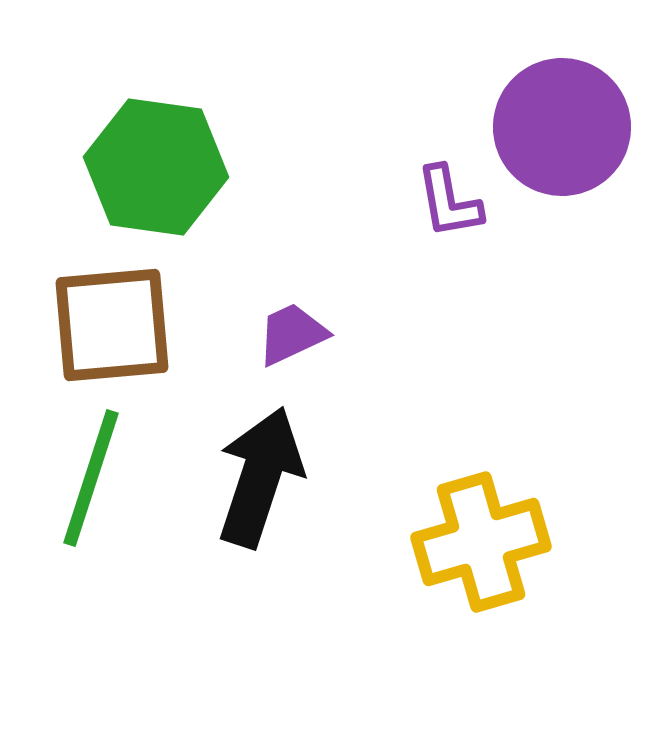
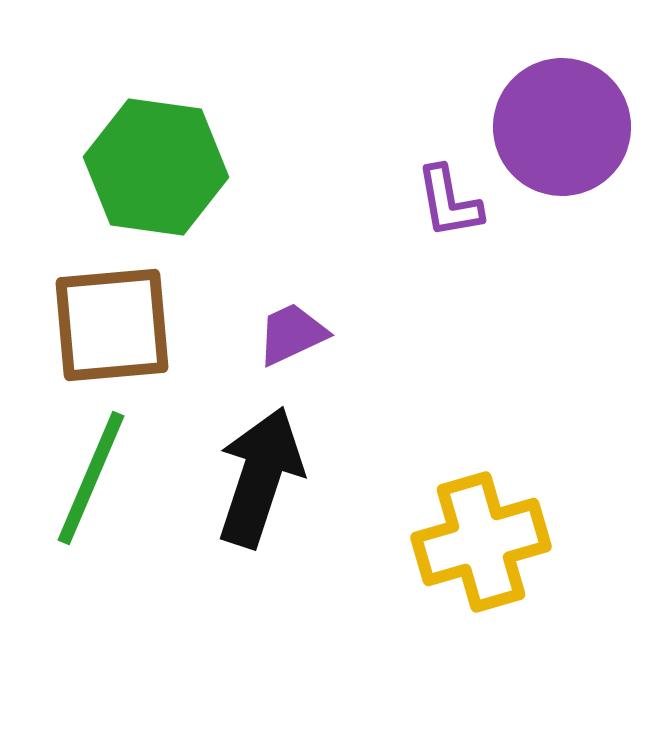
green line: rotated 5 degrees clockwise
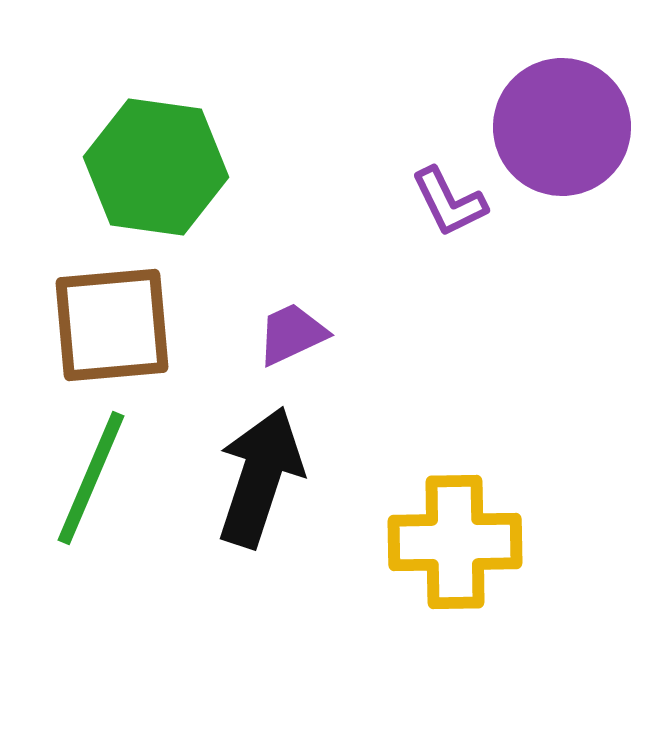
purple L-shape: rotated 16 degrees counterclockwise
yellow cross: moved 26 px left; rotated 15 degrees clockwise
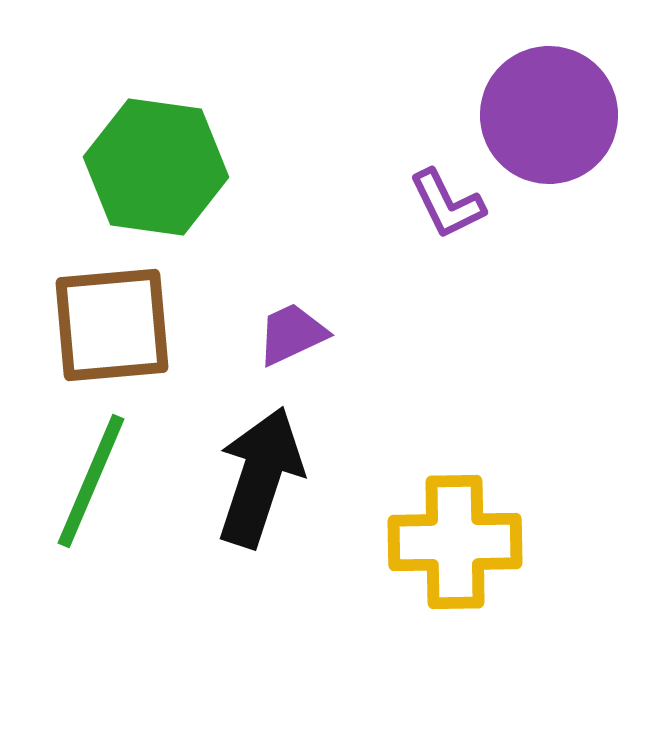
purple circle: moved 13 px left, 12 px up
purple L-shape: moved 2 px left, 2 px down
green line: moved 3 px down
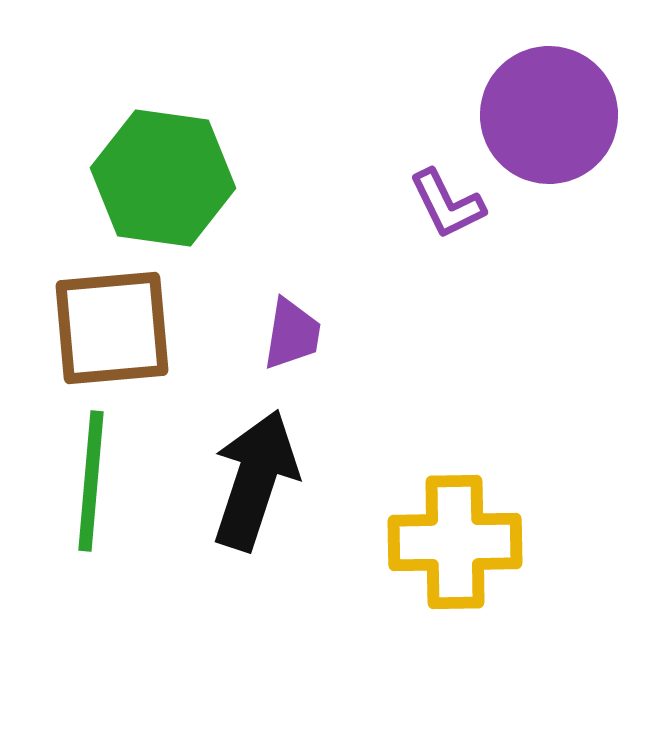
green hexagon: moved 7 px right, 11 px down
brown square: moved 3 px down
purple trapezoid: rotated 124 degrees clockwise
black arrow: moved 5 px left, 3 px down
green line: rotated 18 degrees counterclockwise
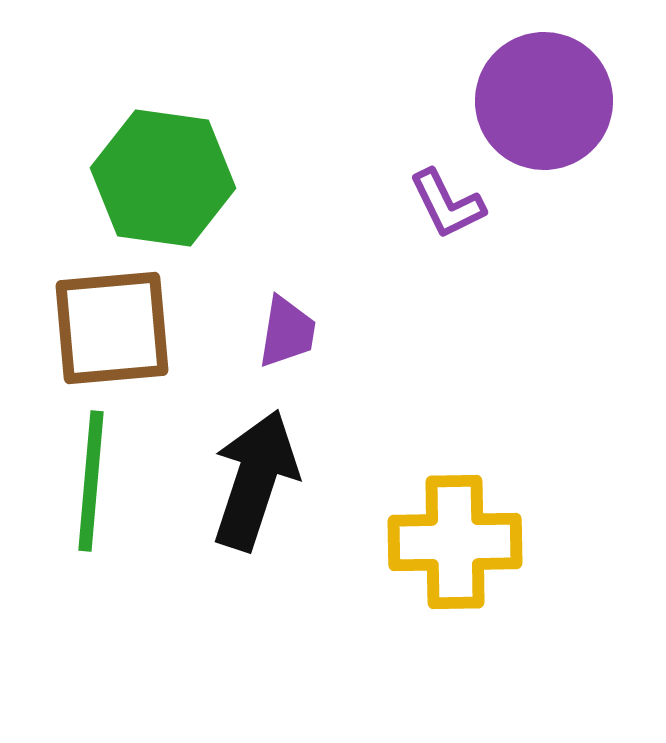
purple circle: moved 5 px left, 14 px up
purple trapezoid: moved 5 px left, 2 px up
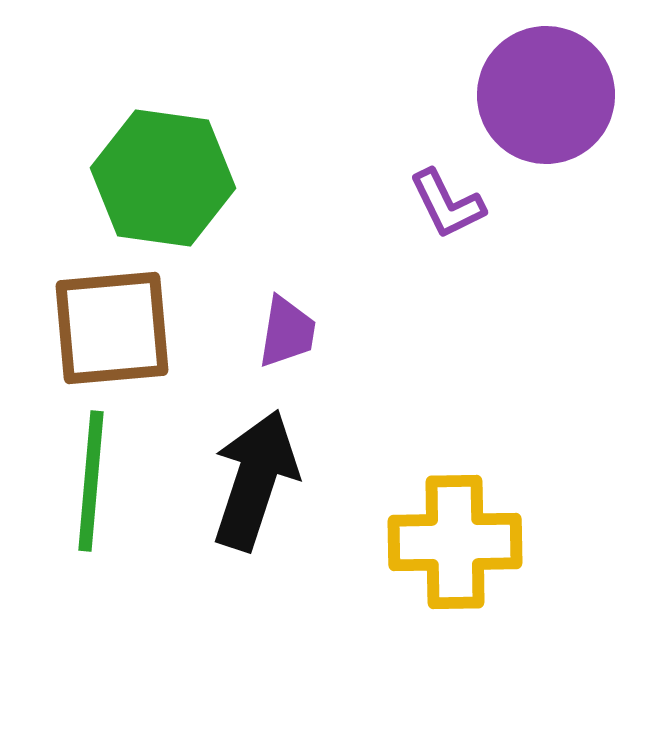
purple circle: moved 2 px right, 6 px up
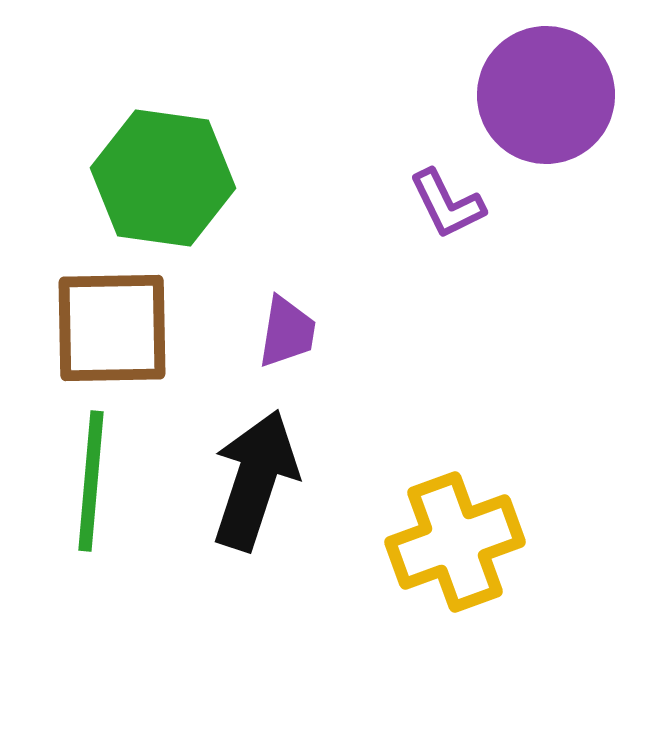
brown square: rotated 4 degrees clockwise
yellow cross: rotated 19 degrees counterclockwise
